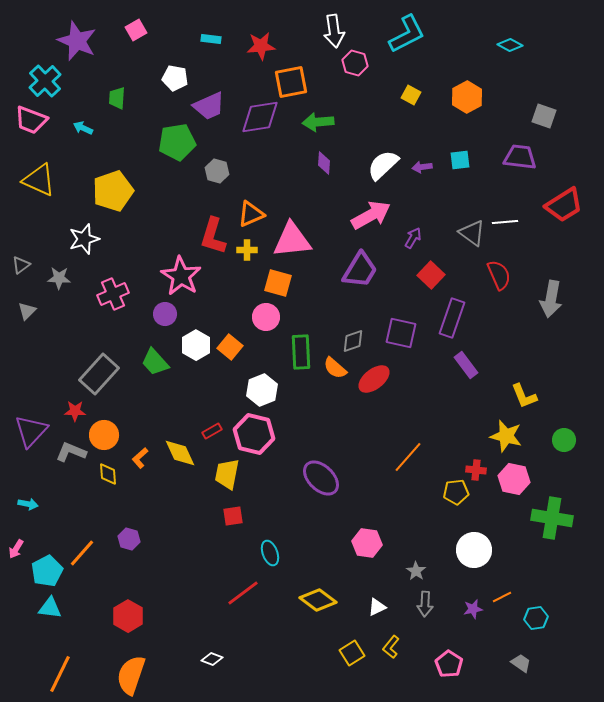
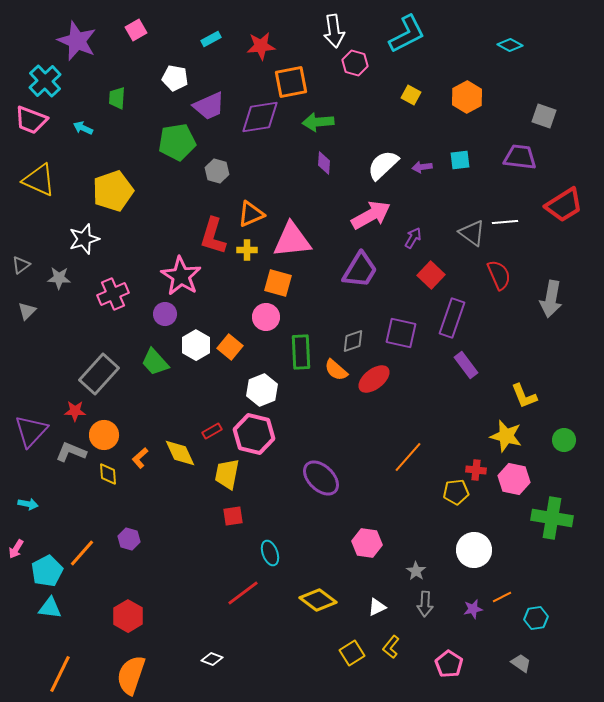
cyan rectangle at (211, 39): rotated 36 degrees counterclockwise
orange semicircle at (335, 368): moved 1 px right, 2 px down
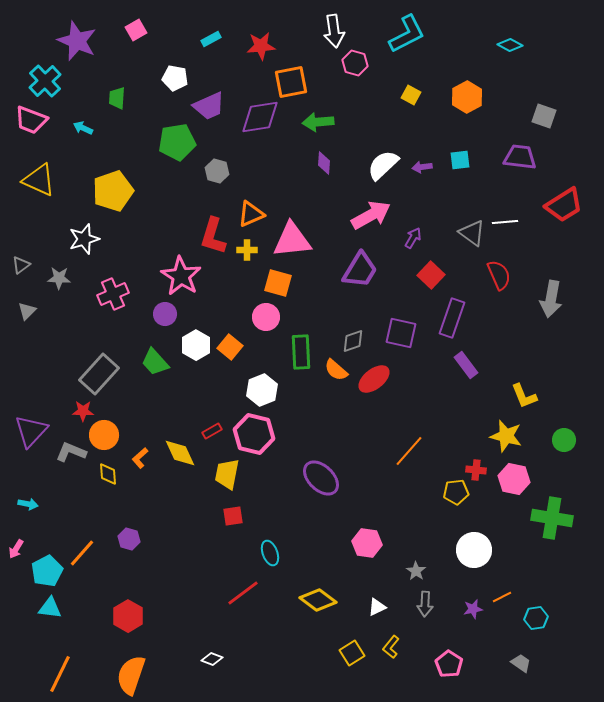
red star at (75, 411): moved 8 px right
orange line at (408, 457): moved 1 px right, 6 px up
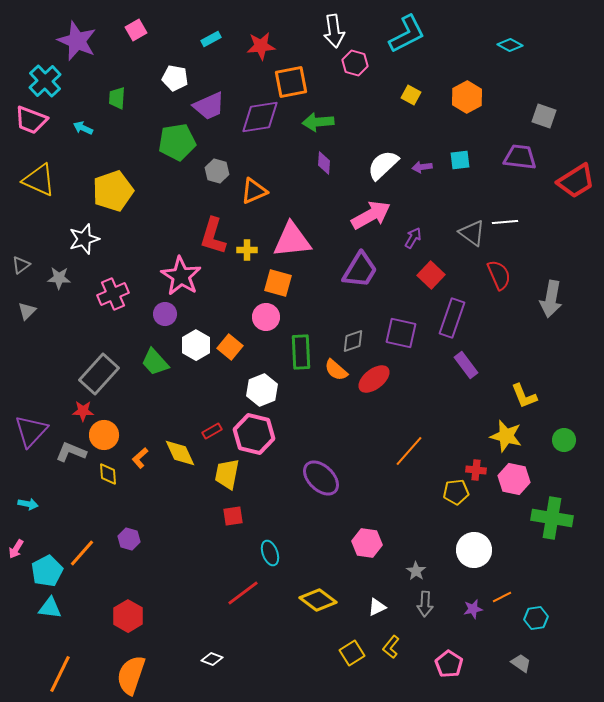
red trapezoid at (564, 205): moved 12 px right, 24 px up
orange triangle at (251, 214): moved 3 px right, 23 px up
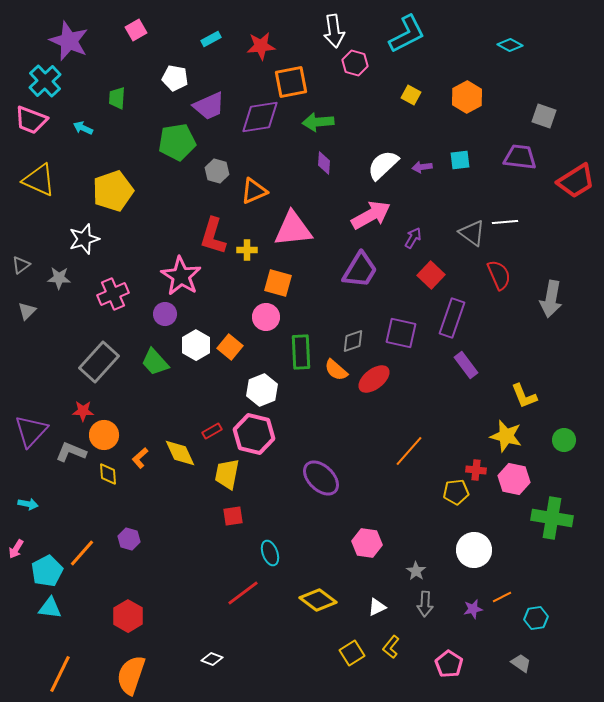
purple star at (77, 41): moved 8 px left
pink triangle at (292, 240): moved 1 px right, 11 px up
gray rectangle at (99, 374): moved 12 px up
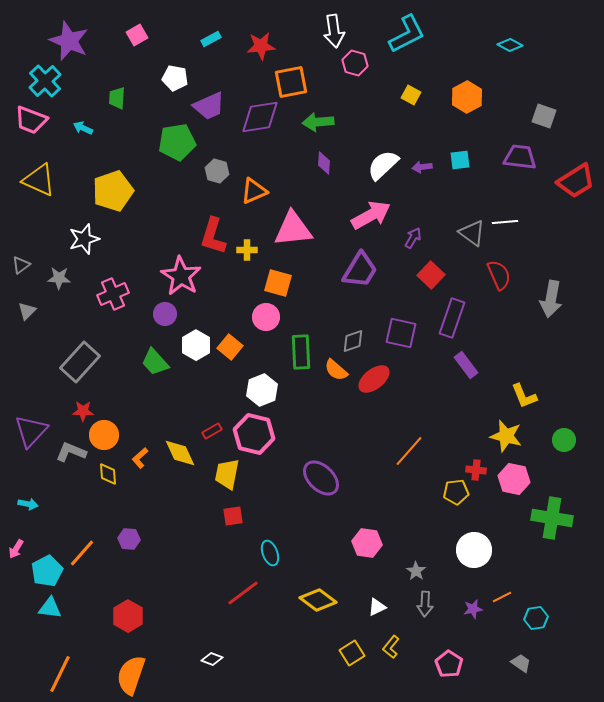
pink square at (136, 30): moved 1 px right, 5 px down
gray rectangle at (99, 362): moved 19 px left
purple hexagon at (129, 539): rotated 10 degrees counterclockwise
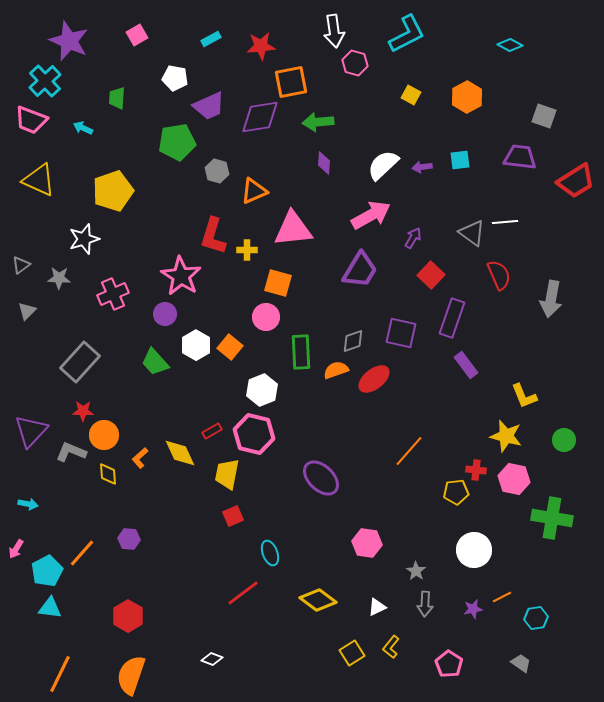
orange semicircle at (336, 370): rotated 120 degrees clockwise
red square at (233, 516): rotated 15 degrees counterclockwise
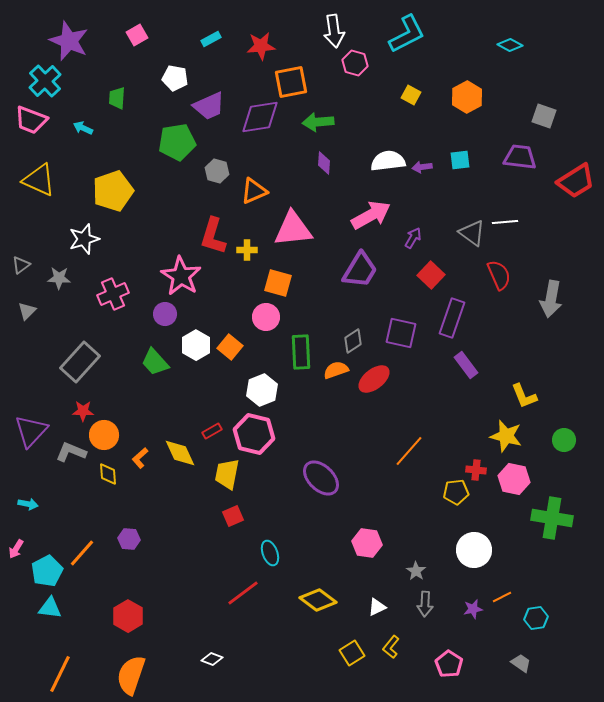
white semicircle at (383, 165): moved 5 px right, 4 px up; rotated 36 degrees clockwise
gray diamond at (353, 341): rotated 15 degrees counterclockwise
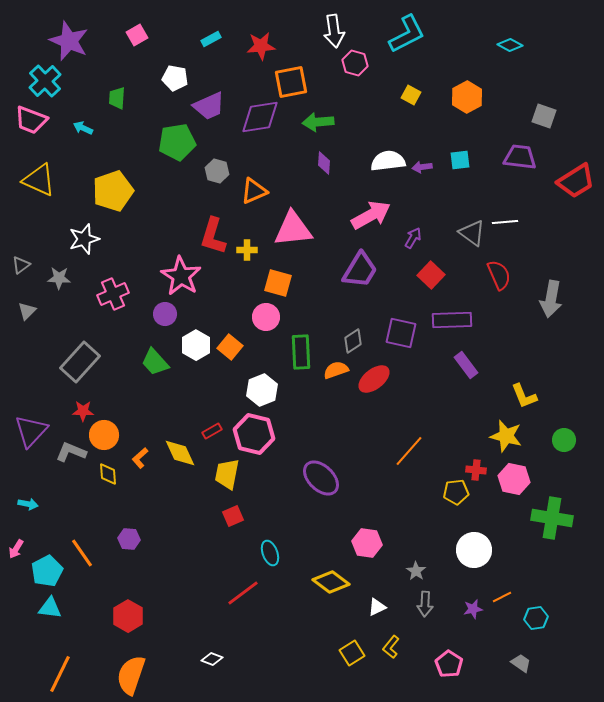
purple rectangle at (452, 318): moved 2 px down; rotated 69 degrees clockwise
orange line at (82, 553): rotated 76 degrees counterclockwise
yellow diamond at (318, 600): moved 13 px right, 18 px up
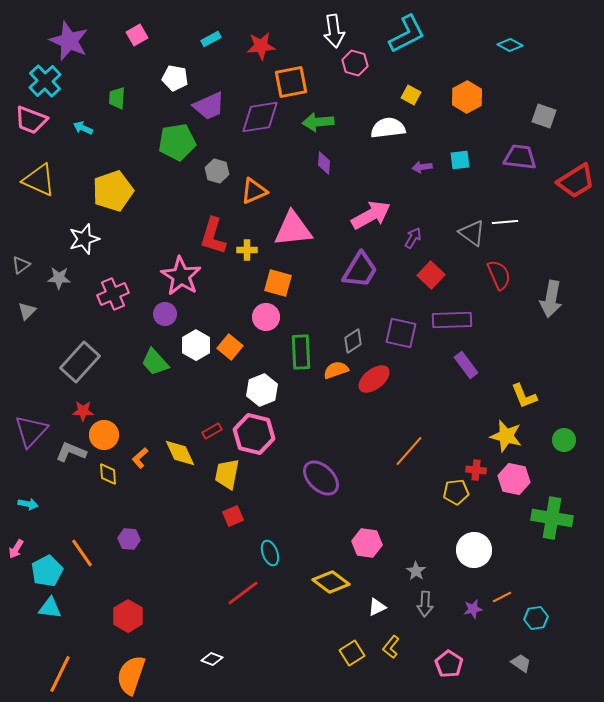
white semicircle at (388, 161): moved 33 px up
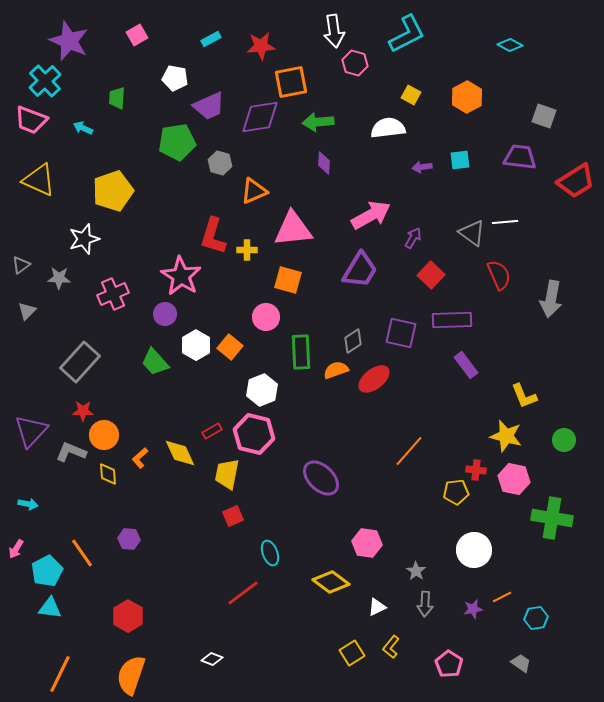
gray hexagon at (217, 171): moved 3 px right, 8 px up
orange square at (278, 283): moved 10 px right, 3 px up
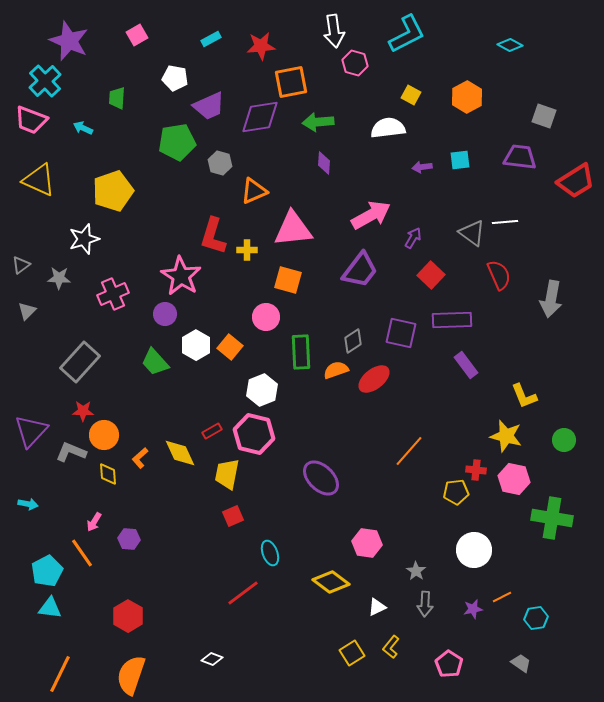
purple trapezoid at (360, 270): rotated 6 degrees clockwise
pink arrow at (16, 549): moved 78 px right, 27 px up
